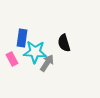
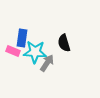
pink rectangle: moved 1 px right, 8 px up; rotated 40 degrees counterclockwise
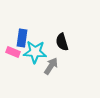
black semicircle: moved 2 px left, 1 px up
pink rectangle: moved 1 px down
gray arrow: moved 4 px right, 3 px down
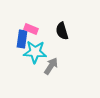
blue rectangle: moved 1 px down
black semicircle: moved 11 px up
pink rectangle: moved 18 px right, 23 px up
